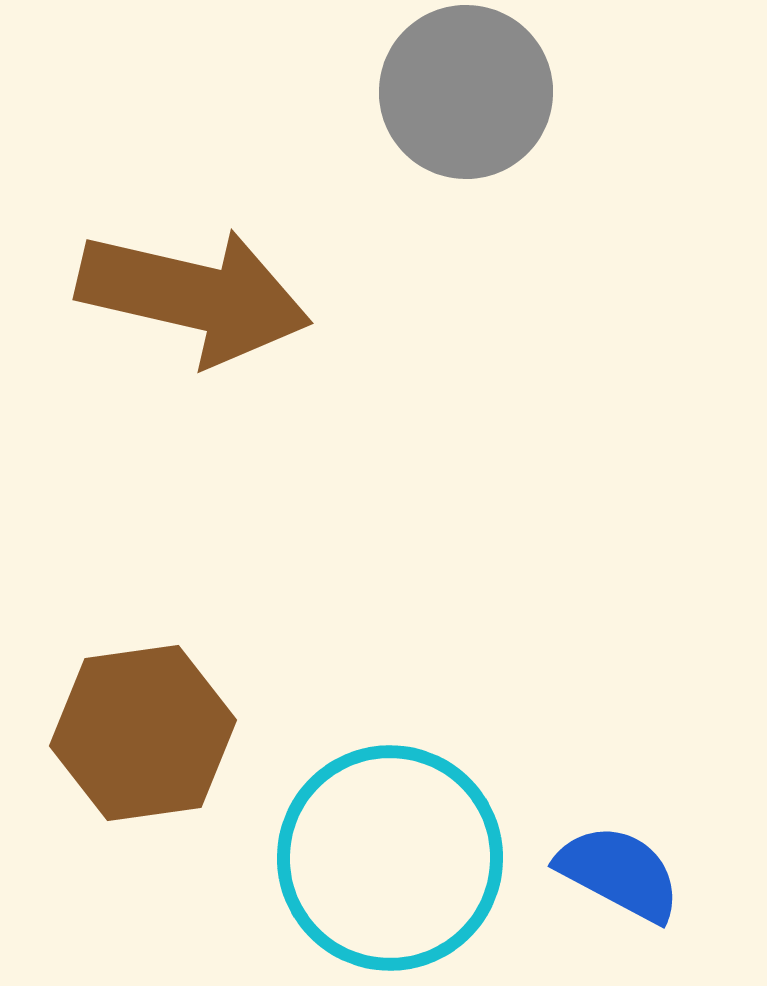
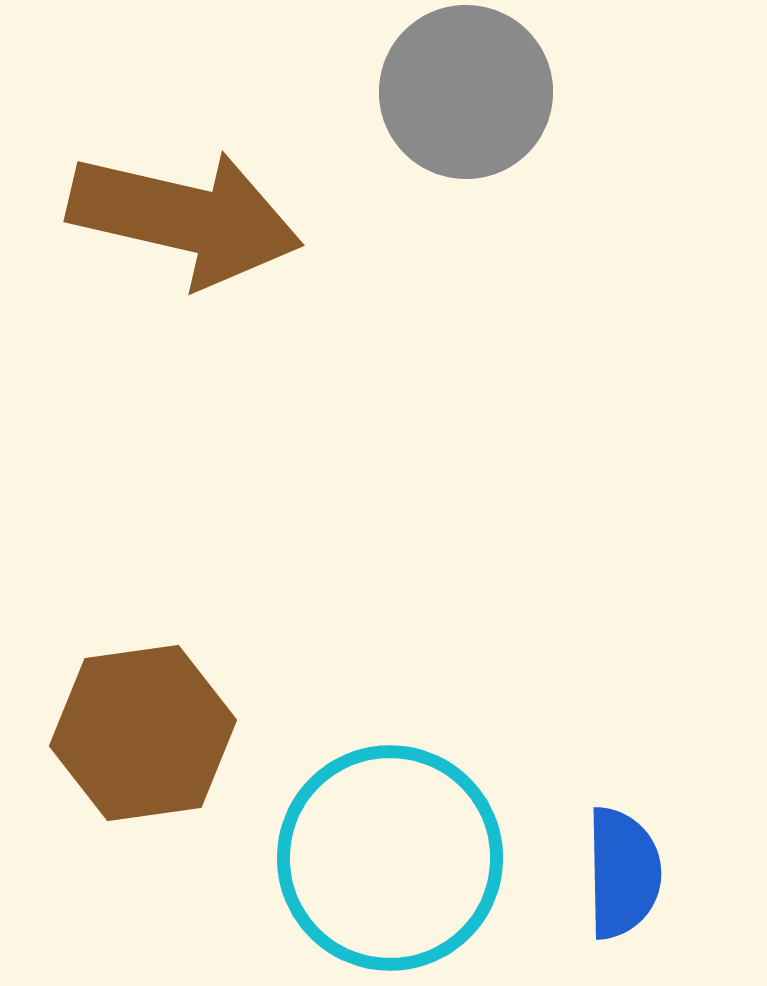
brown arrow: moved 9 px left, 78 px up
blue semicircle: moved 4 px right; rotated 61 degrees clockwise
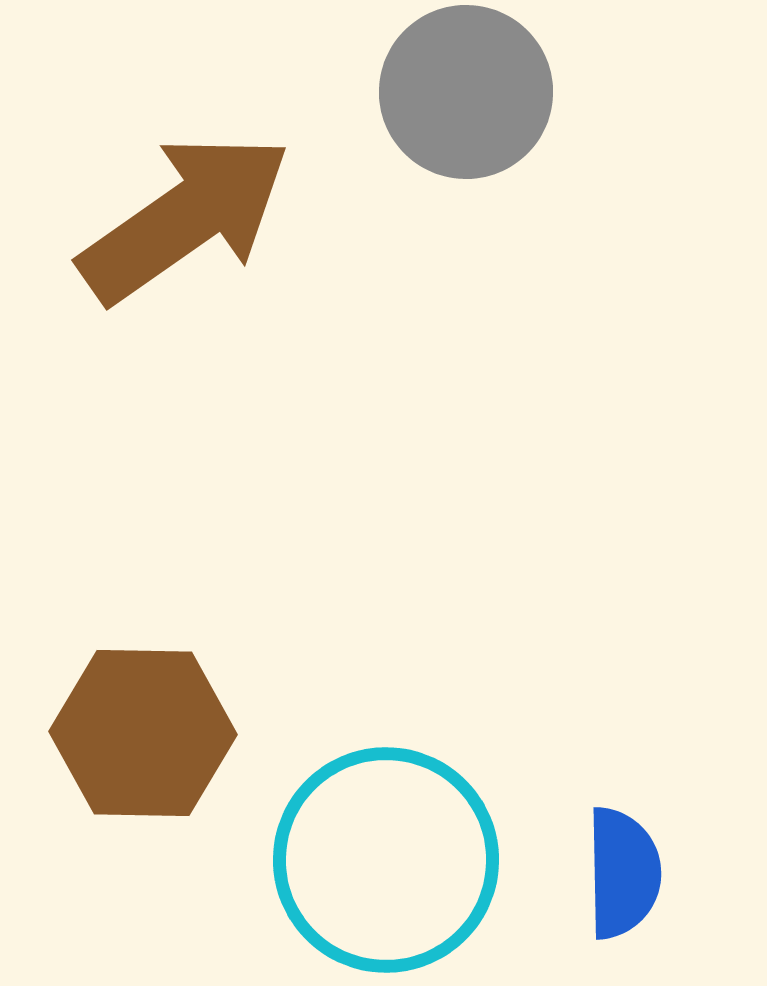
brown arrow: rotated 48 degrees counterclockwise
brown hexagon: rotated 9 degrees clockwise
cyan circle: moved 4 px left, 2 px down
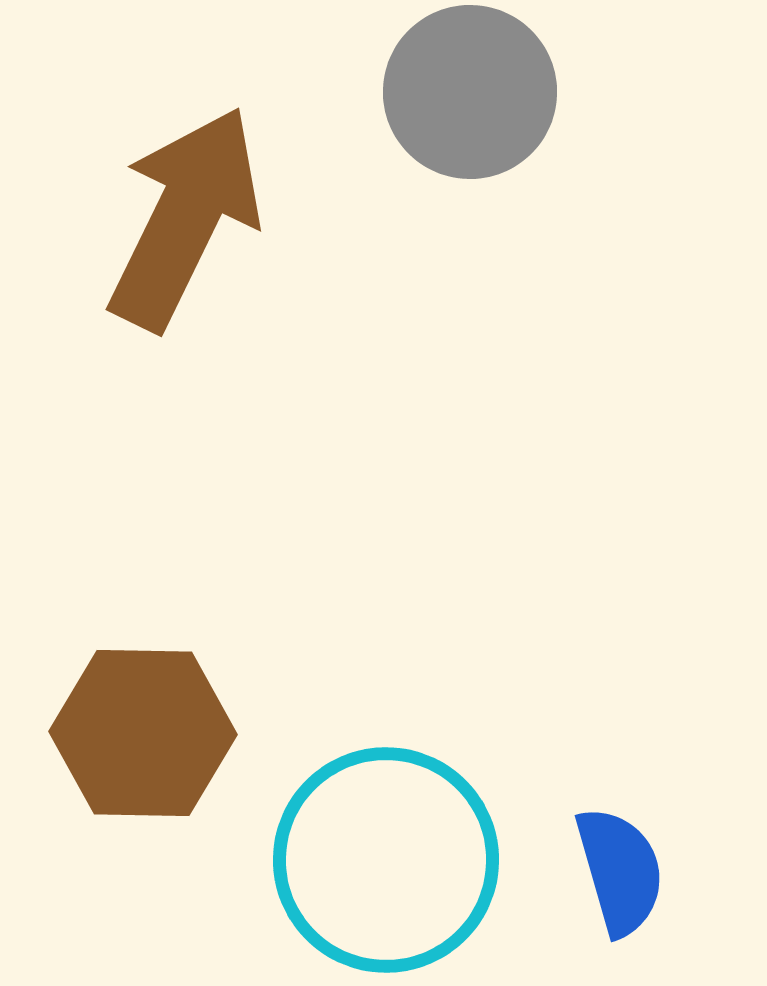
gray circle: moved 4 px right
brown arrow: rotated 29 degrees counterclockwise
blue semicircle: moved 3 px left, 2 px up; rotated 15 degrees counterclockwise
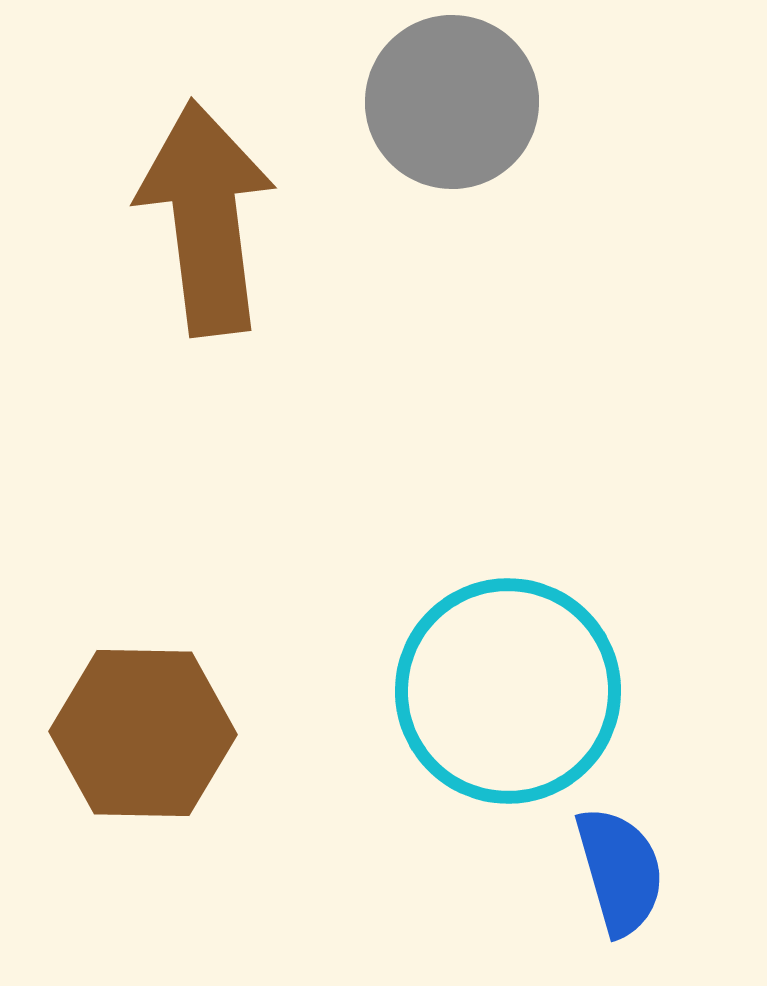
gray circle: moved 18 px left, 10 px down
brown arrow: moved 21 px right; rotated 33 degrees counterclockwise
cyan circle: moved 122 px right, 169 px up
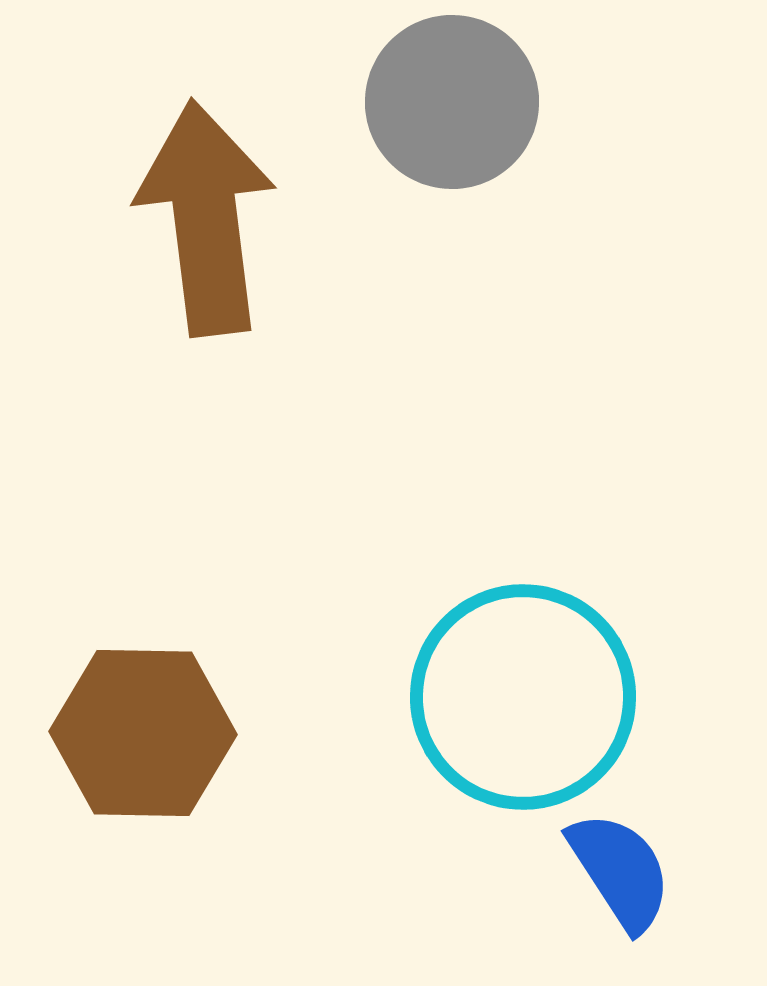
cyan circle: moved 15 px right, 6 px down
blue semicircle: rotated 17 degrees counterclockwise
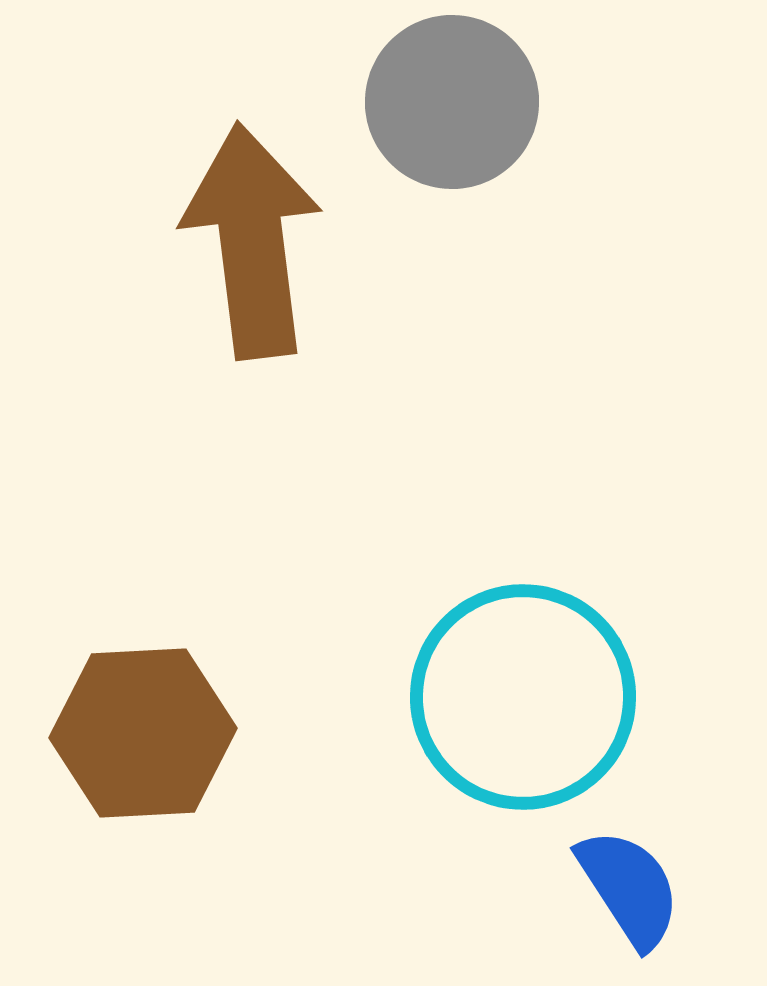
brown arrow: moved 46 px right, 23 px down
brown hexagon: rotated 4 degrees counterclockwise
blue semicircle: moved 9 px right, 17 px down
